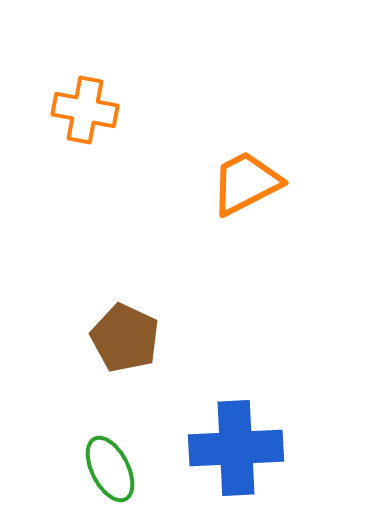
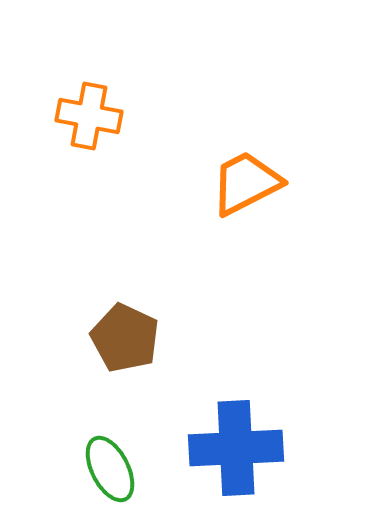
orange cross: moved 4 px right, 6 px down
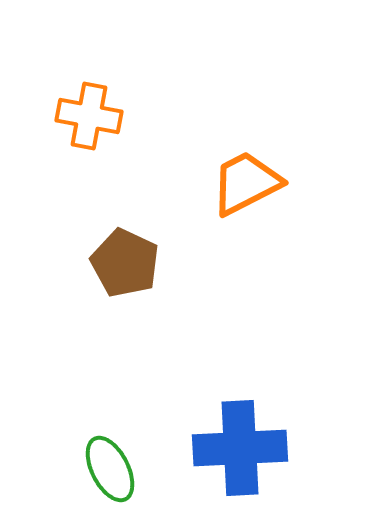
brown pentagon: moved 75 px up
blue cross: moved 4 px right
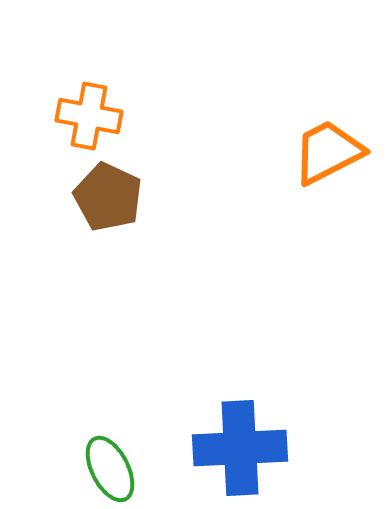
orange trapezoid: moved 82 px right, 31 px up
brown pentagon: moved 17 px left, 66 px up
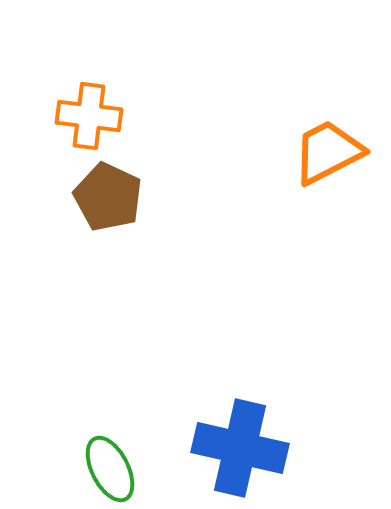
orange cross: rotated 4 degrees counterclockwise
blue cross: rotated 16 degrees clockwise
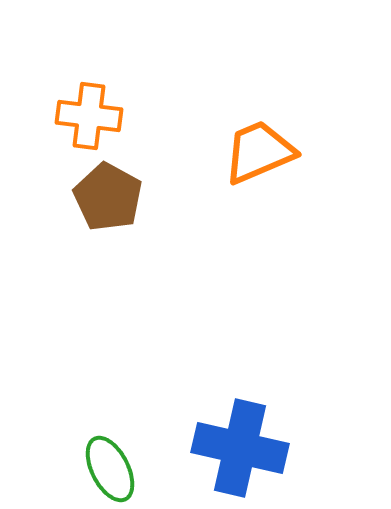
orange trapezoid: moved 69 px left; rotated 4 degrees clockwise
brown pentagon: rotated 4 degrees clockwise
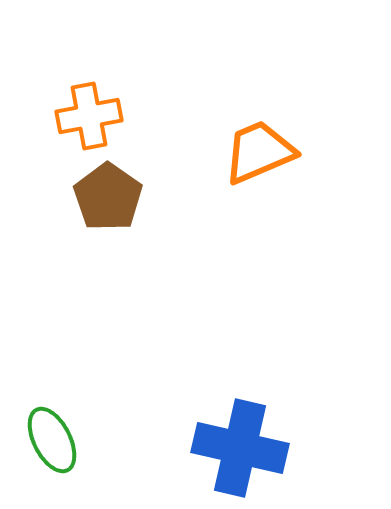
orange cross: rotated 18 degrees counterclockwise
brown pentagon: rotated 6 degrees clockwise
green ellipse: moved 58 px left, 29 px up
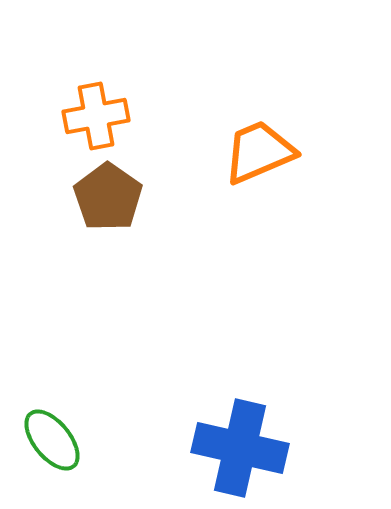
orange cross: moved 7 px right
green ellipse: rotated 12 degrees counterclockwise
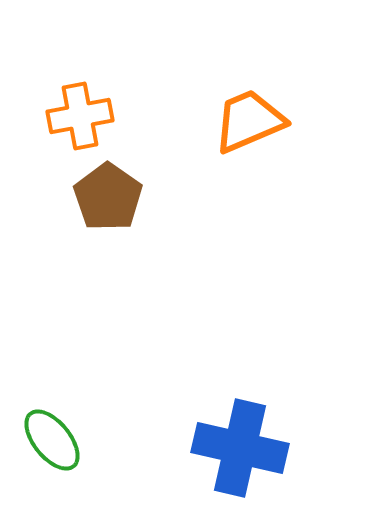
orange cross: moved 16 px left
orange trapezoid: moved 10 px left, 31 px up
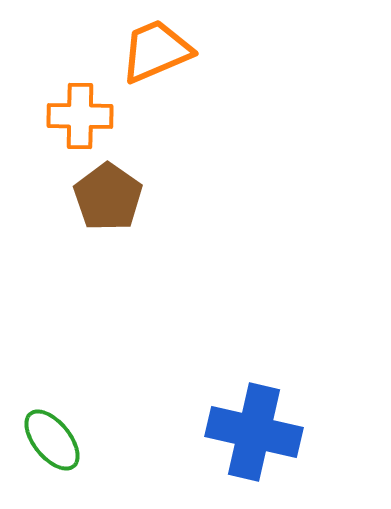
orange cross: rotated 12 degrees clockwise
orange trapezoid: moved 93 px left, 70 px up
blue cross: moved 14 px right, 16 px up
